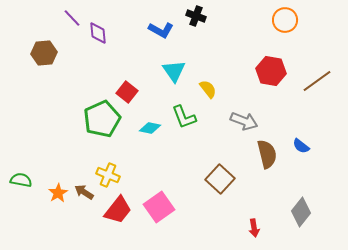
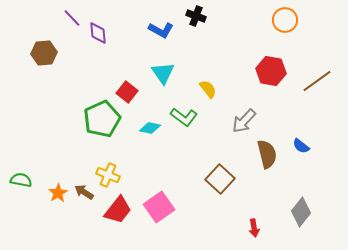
cyan triangle: moved 11 px left, 2 px down
green L-shape: rotated 32 degrees counterclockwise
gray arrow: rotated 112 degrees clockwise
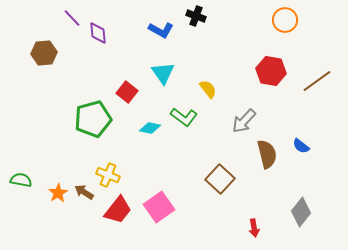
green pentagon: moved 9 px left; rotated 9 degrees clockwise
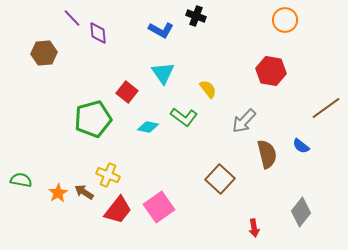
brown line: moved 9 px right, 27 px down
cyan diamond: moved 2 px left, 1 px up
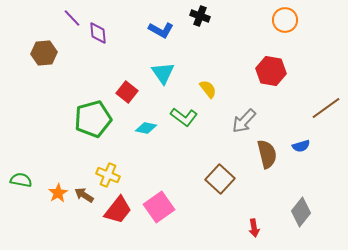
black cross: moved 4 px right
cyan diamond: moved 2 px left, 1 px down
blue semicircle: rotated 54 degrees counterclockwise
brown arrow: moved 3 px down
